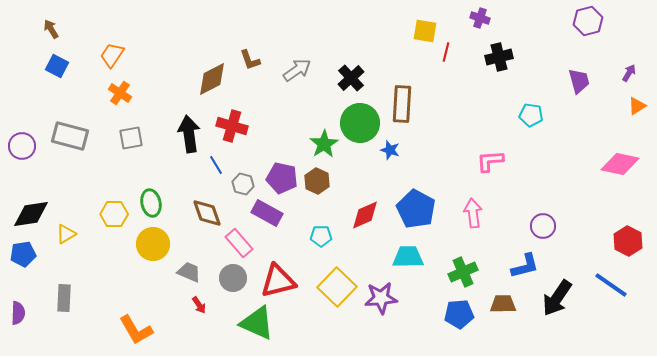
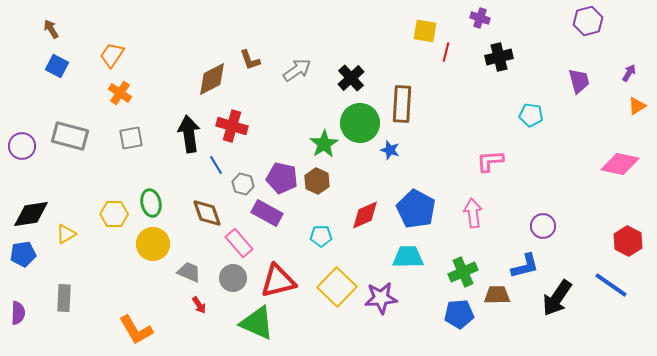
brown trapezoid at (503, 304): moved 6 px left, 9 px up
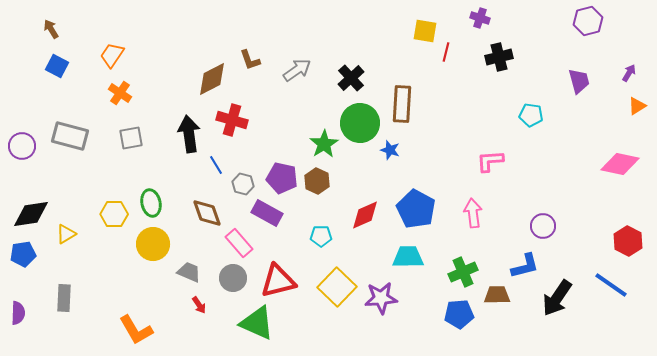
red cross at (232, 126): moved 6 px up
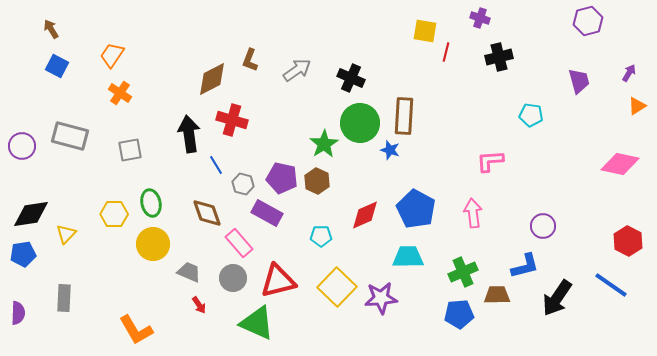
brown L-shape at (250, 60): rotated 40 degrees clockwise
black cross at (351, 78): rotated 24 degrees counterclockwise
brown rectangle at (402, 104): moved 2 px right, 12 px down
gray square at (131, 138): moved 1 px left, 12 px down
yellow triangle at (66, 234): rotated 15 degrees counterclockwise
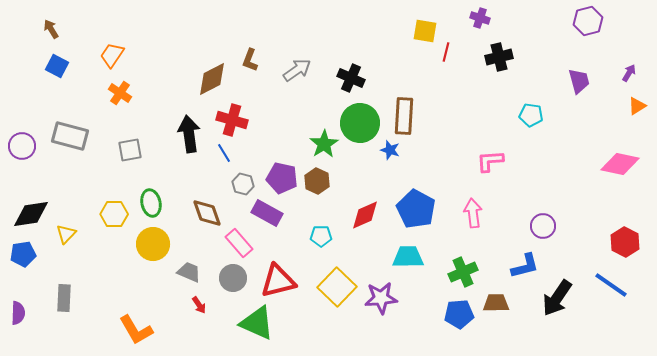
blue line at (216, 165): moved 8 px right, 12 px up
red hexagon at (628, 241): moved 3 px left, 1 px down
brown trapezoid at (497, 295): moved 1 px left, 8 px down
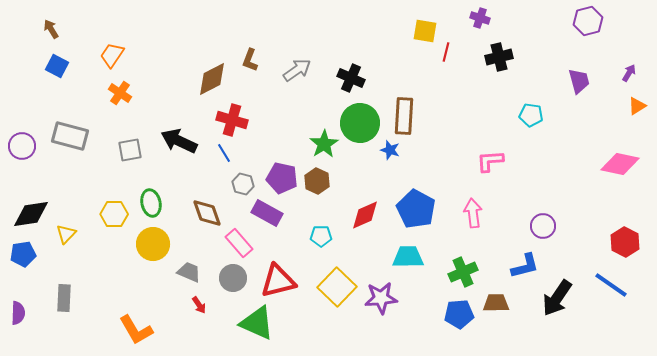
black arrow at (189, 134): moved 10 px left, 7 px down; rotated 57 degrees counterclockwise
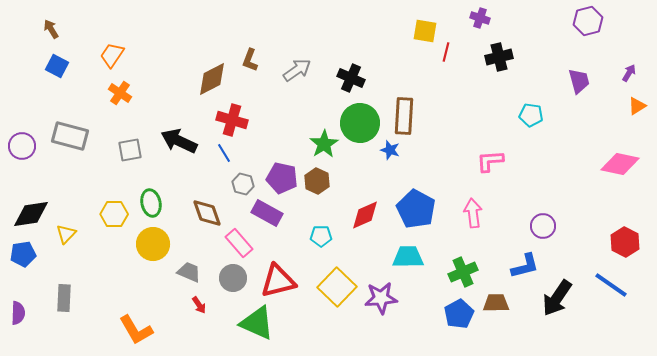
blue pentagon at (459, 314): rotated 24 degrees counterclockwise
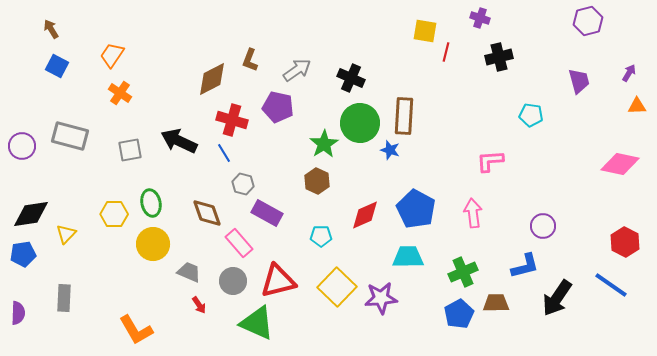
orange triangle at (637, 106): rotated 30 degrees clockwise
purple pentagon at (282, 178): moved 4 px left, 71 px up
gray circle at (233, 278): moved 3 px down
